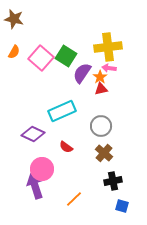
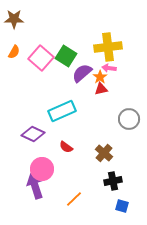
brown star: rotated 12 degrees counterclockwise
purple semicircle: rotated 15 degrees clockwise
gray circle: moved 28 px right, 7 px up
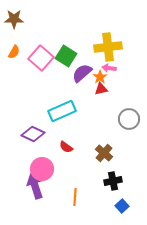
orange line: moved 1 px right, 2 px up; rotated 42 degrees counterclockwise
blue square: rotated 32 degrees clockwise
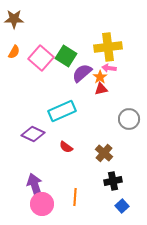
pink circle: moved 35 px down
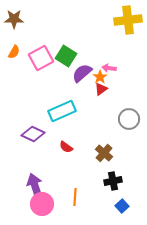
yellow cross: moved 20 px right, 27 px up
pink square: rotated 20 degrees clockwise
red triangle: rotated 24 degrees counterclockwise
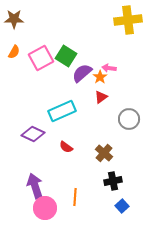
red triangle: moved 8 px down
pink circle: moved 3 px right, 4 px down
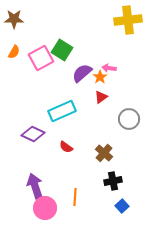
green square: moved 4 px left, 6 px up
